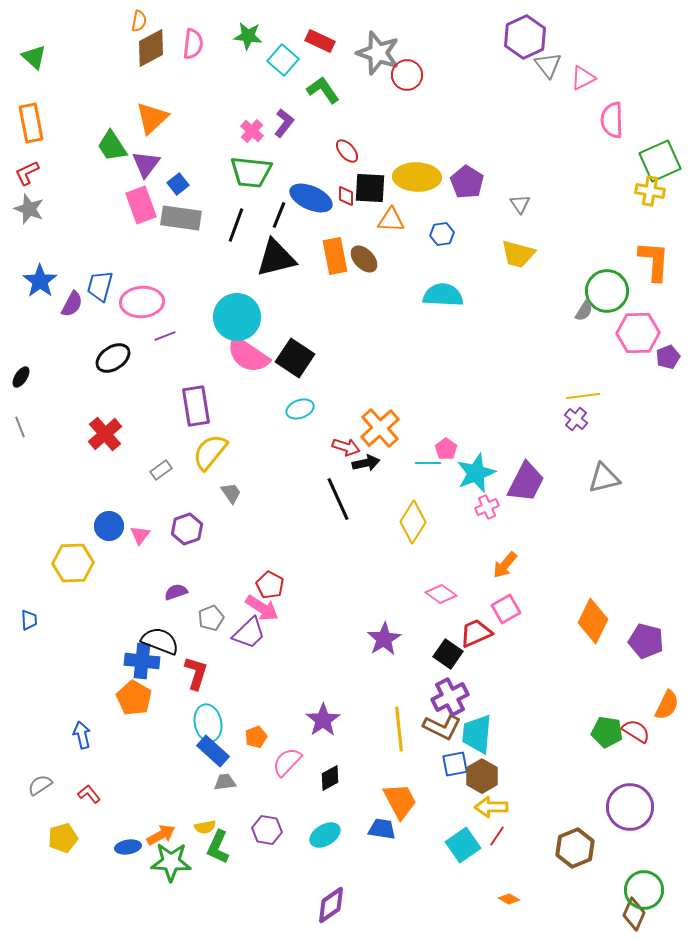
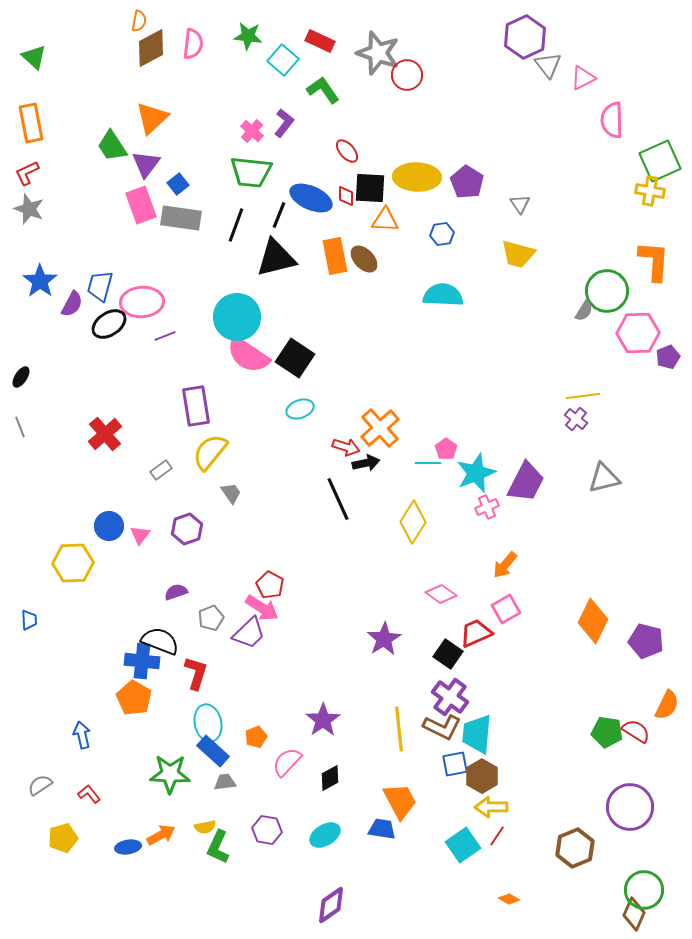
orange triangle at (391, 220): moved 6 px left
black ellipse at (113, 358): moved 4 px left, 34 px up
purple cross at (450, 697): rotated 27 degrees counterclockwise
green star at (171, 862): moved 1 px left, 88 px up
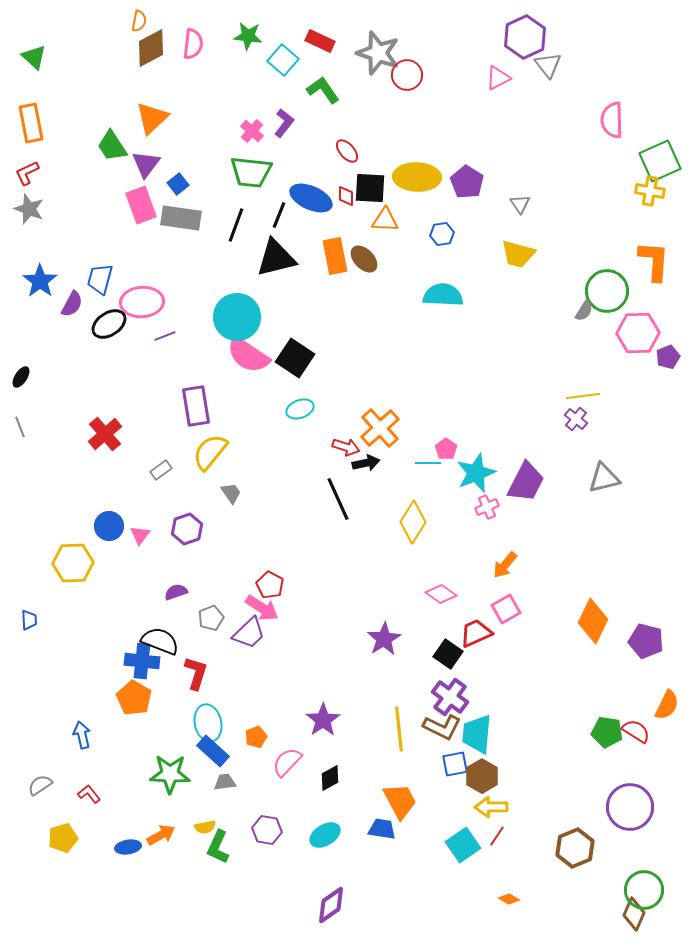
pink triangle at (583, 78): moved 85 px left
blue trapezoid at (100, 286): moved 7 px up
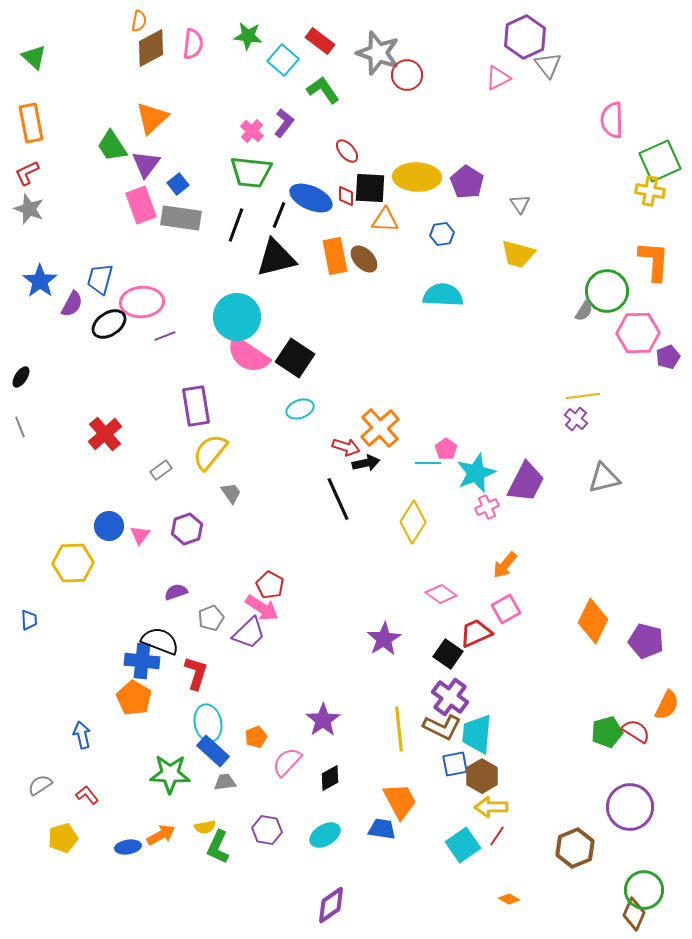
red rectangle at (320, 41): rotated 12 degrees clockwise
green pentagon at (607, 732): rotated 24 degrees counterclockwise
red L-shape at (89, 794): moved 2 px left, 1 px down
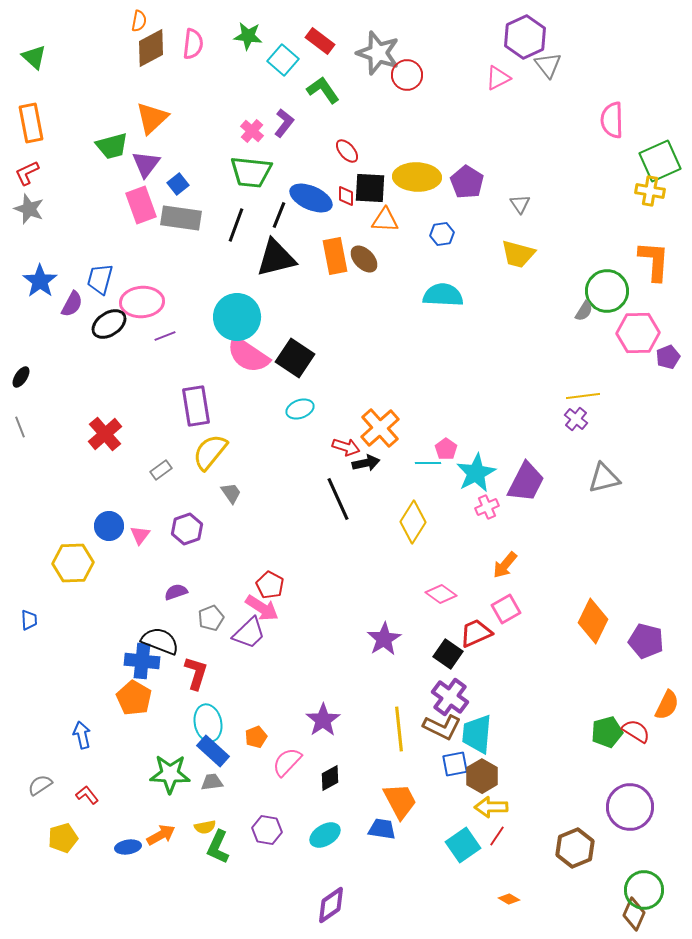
green trapezoid at (112, 146): rotated 72 degrees counterclockwise
cyan star at (476, 473): rotated 6 degrees counterclockwise
gray trapezoid at (225, 782): moved 13 px left
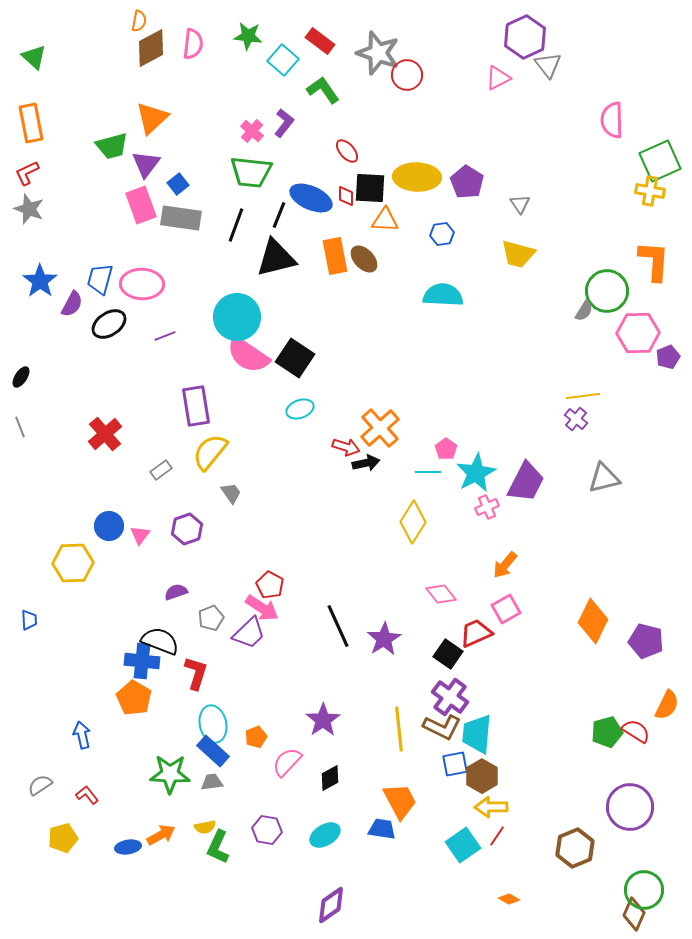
pink ellipse at (142, 302): moved 18 px up; rotated 6 degrees clockwise
cyan line at (428, 463): moved 9 px down
black line at (338, 499): moved 127 px down
pink diamond at (441, 594): rotated 16 degrees clockwise
cyan ellipse at (208, 723): moved 5 px right, 1 px down
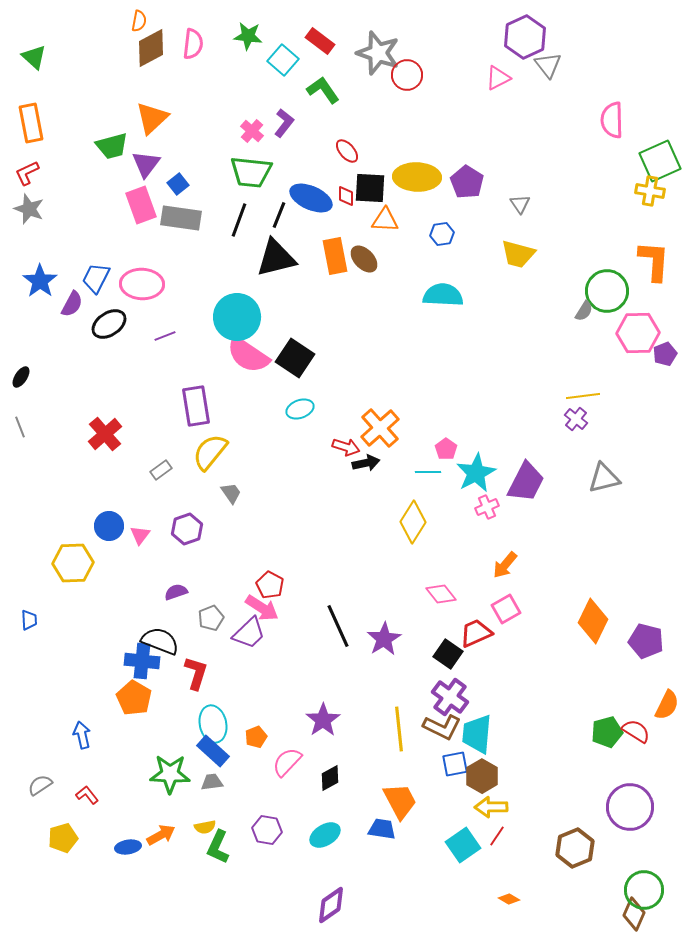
black line at (236, 225): moved 3 px right, 5 px up
blue trapezoid at (100, 279): moved 4 px left, 1 px up; rotated 12 degrees clockwise
purple pentagon at (668, 357): moved 3 px left, 3 px up
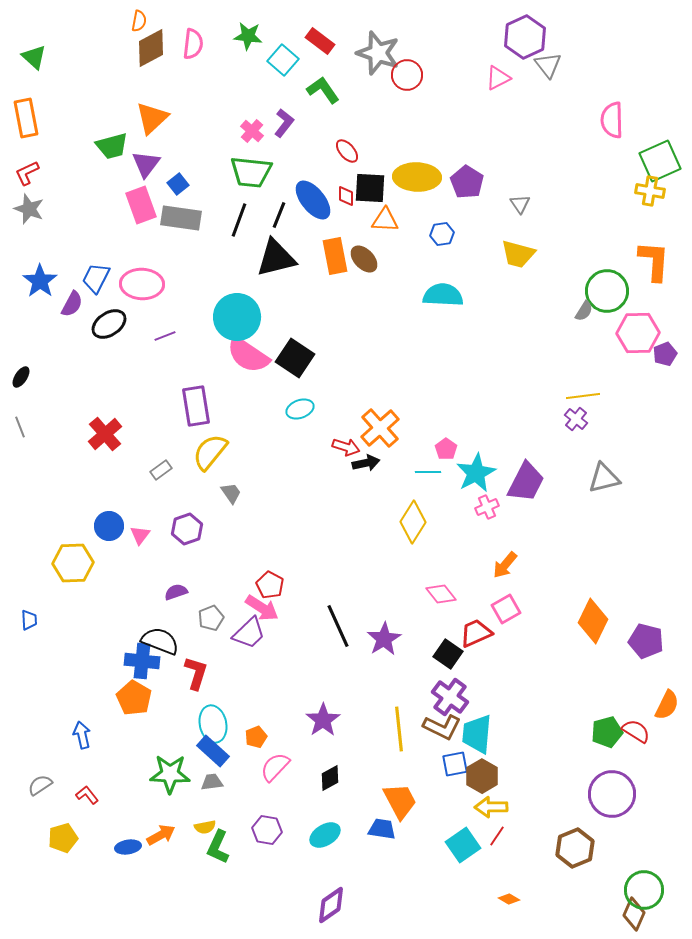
orange rectangle at (31, 123): moved 5 px left, 5 px up
blue ellipse at (311, 198): moved 2 px right, 2 px down; rotated 27 degrees clockwise
pink semicircle at (287, 762): moved 12 px left, 5 px down
purple circle at (630, 807): moved 18 px left, 13 px up
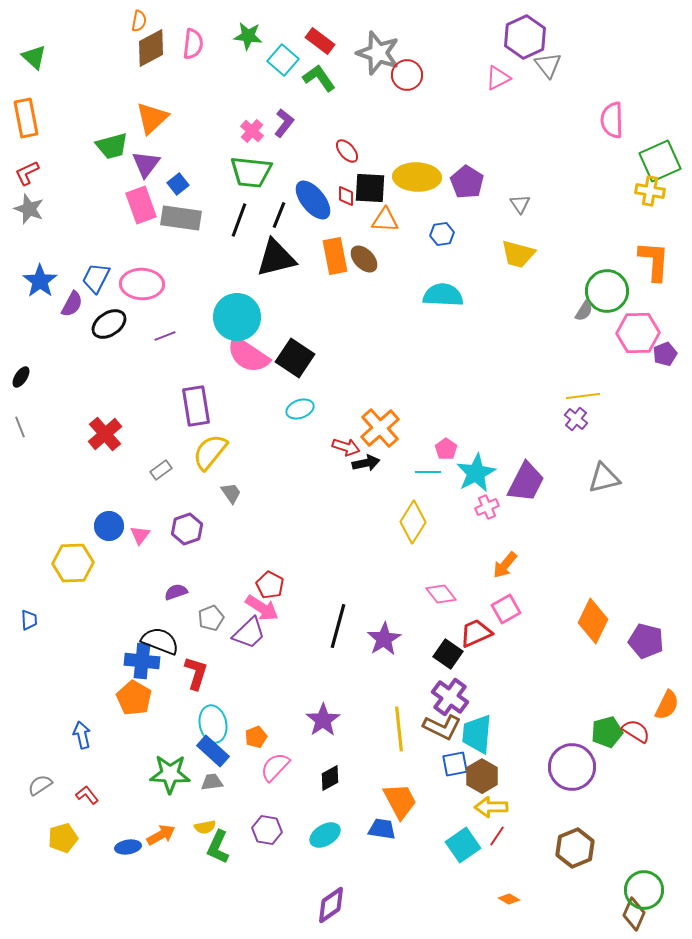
green L-shape at (323, 90): moved 4 px left, 12 px up
black line at (338, 626): rotated 39 degrees clockwise
purple circle at (612, 794): moved 40 px left, 27 px up
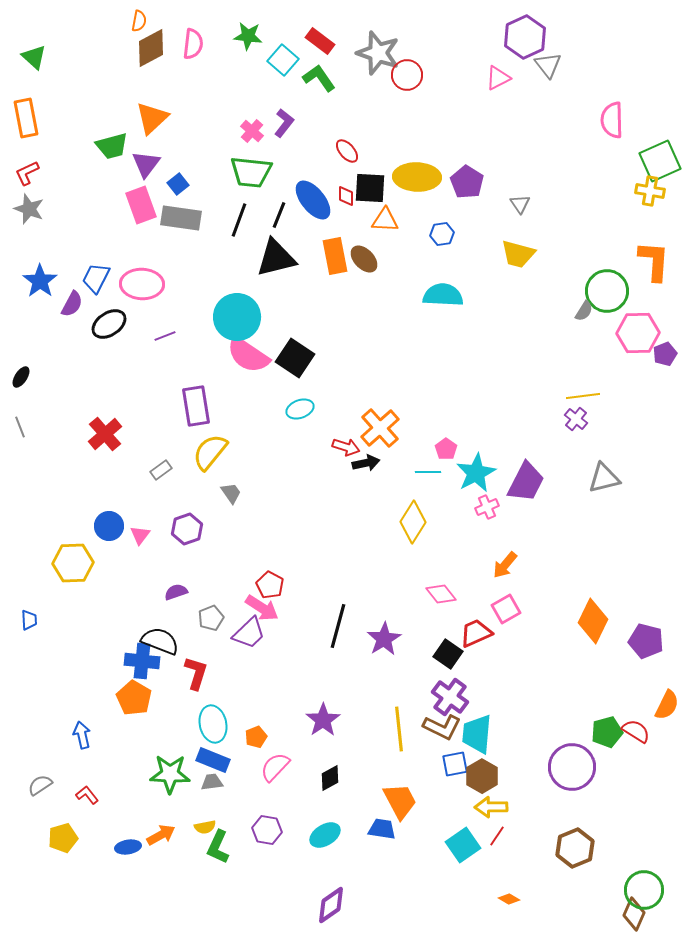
blue rectangle at (213, 751): moved 9 px down; rotated 20 degrees counterclockwise
